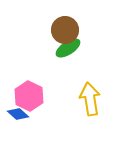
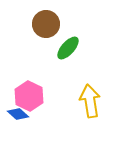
brown circle: moved 19 px left, 6 px up
green ellipse: rotated 15 degrees counterclockwise
yellow arrow: moved 2 px down
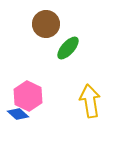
pink hexagon: moved 1 px left
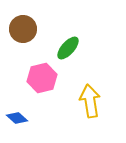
brown circle: moved 23 px left, 5 px down
pink hexagon: moved 14 px right, 18 px up; rotated 20 degrees clockwise
blue diamond: moved 1 px left, 4 px down
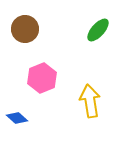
brown circle: moved 2 px right
green ellipse: moved 30 px right, 18 px up
pink hexagon: rotated 8 degrees counterclockwise
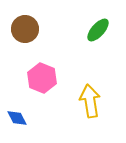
pink hexagon: rotated 16 degrees counterclockwise
blue diamond: rotated 20 degrees clockwise
